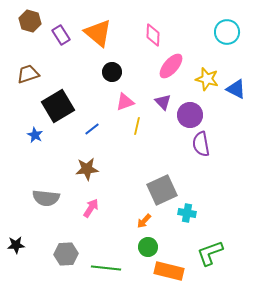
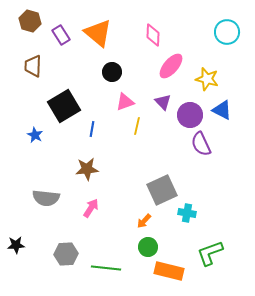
brown trapezoid: moved 5 px right, 8 px up; rotated 70 degrees counterclockwise
blue triangle: moved 14 px left, 21 px down
black square: moved 6 px right
blue line: rotated 42 degrees counterclockwise
purple semicircle: rotated 15 degrees counterclockwise
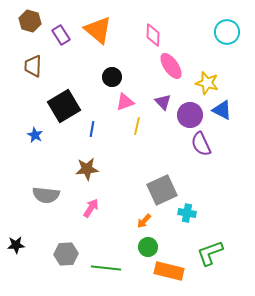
orange triangle: moved 3 px up
pink ellipse: rotated 76 degrees counterclockwise
black circle: moved 5 px down
yellow star: moved 4 px down
gray semicircle: moved 3 px up
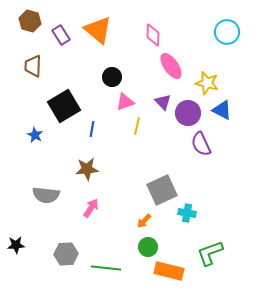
purple circle: moved 2 px left, 2 px up
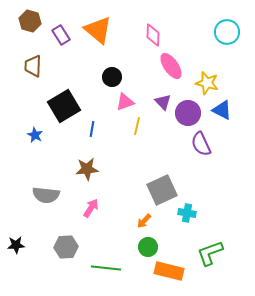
gray hexagon: moved 7 px up
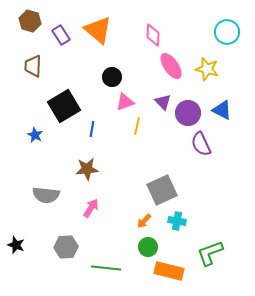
yellow star: moved 14 px up
cyan cross: moved 10 px left, 8 px down
black star: rotated 24 degrees clockwise
